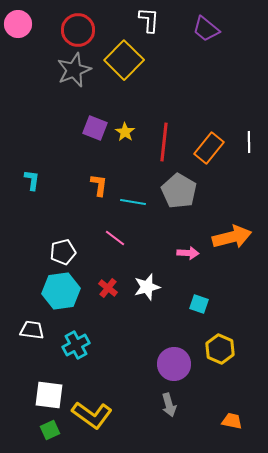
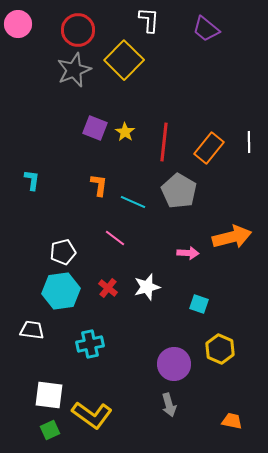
cyan line: rotated 15 degrees clockwise
cyan cross: moved 14 px right, 1 px up; rotated 16 degrees clockwise
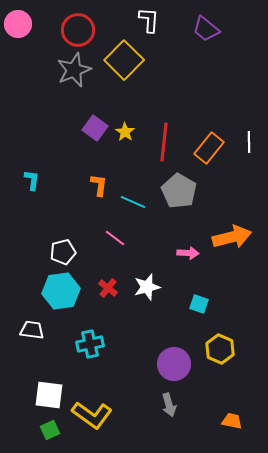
purple square: rotated 15 degrees clockwise
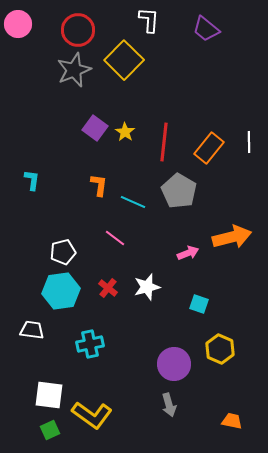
pink arrow: rotated 25 degrees counterclockwise
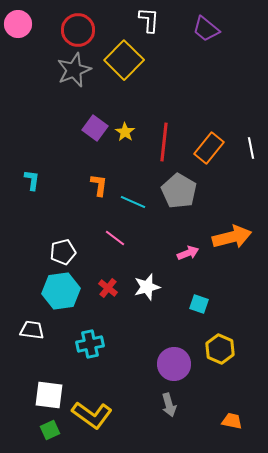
white line: moved 2 px right, 6 px down; rotated 10 degrees counterclockwise
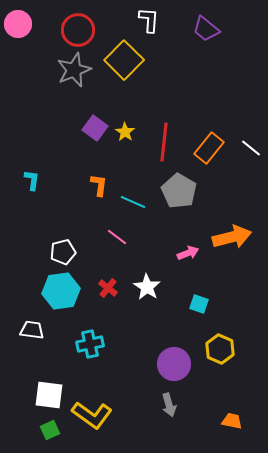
white line: rotated 40 degrees counterclockwise
pink line: moved 2 px right, 1 px up
white star: rotated 24 degrees counterclockwise
